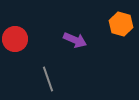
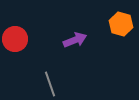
purple arrow: rotated 45 degrees counterclockwise
gray line: moved 2 px right, 5 px down
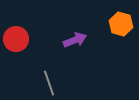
red circle: moved 1 px right
gray line: moved 1 px left, 1 px up
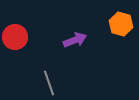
red circle: moved 1 px left, 2 px up
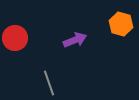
red circle: moved 1 px down
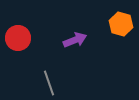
red circle: moved 3 px right
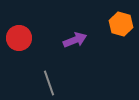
red circle: moved 1 px right
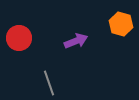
purple arrow: moved 1 px right, 1 px down
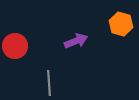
red circle: moved 4 px left, 8 px down
gray line: rotated 15 degrees clockwise
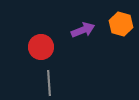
purple arrow: moved 7 px right, 11 px up
red circle: moved 26 px right, 1 px down
